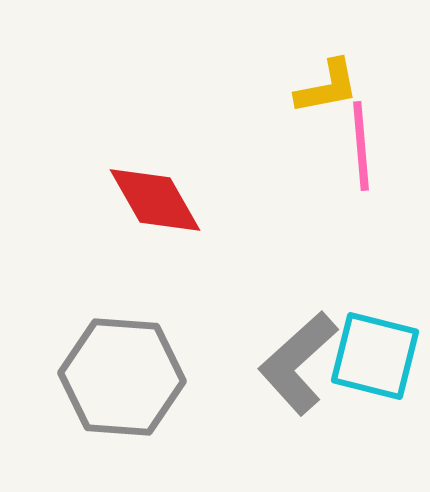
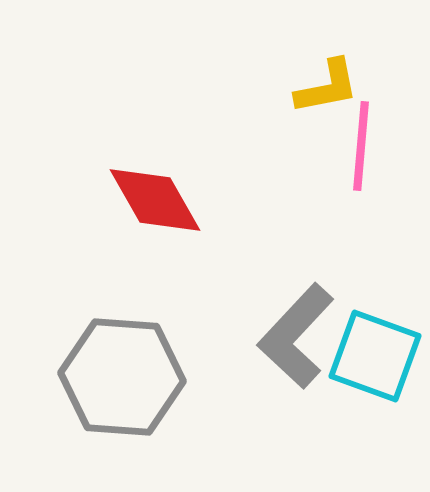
pink line: rotated 10 degrees clockwise
cyan square: rotated 6 degrees clockwise
gray L-shape: moved 2 px left, 27 px up; rotated 5 degrees counterclockwise
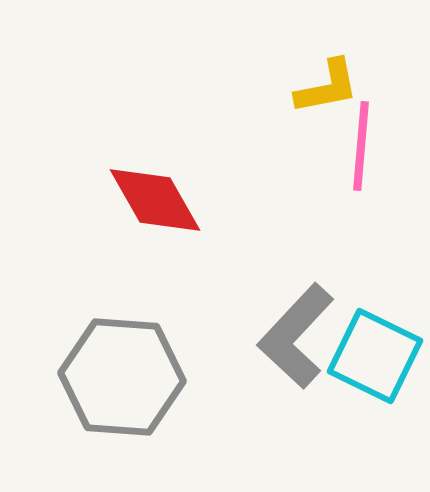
cyan square: rotated 6 degrees clockwise
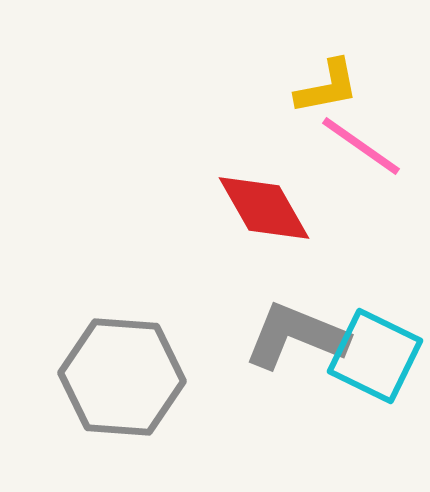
pink line: rotated 60 degrees counterclockwise
red diamond: moved 109 px right, 8 px down
gray L-shape: rotated 69 degrees clockwise
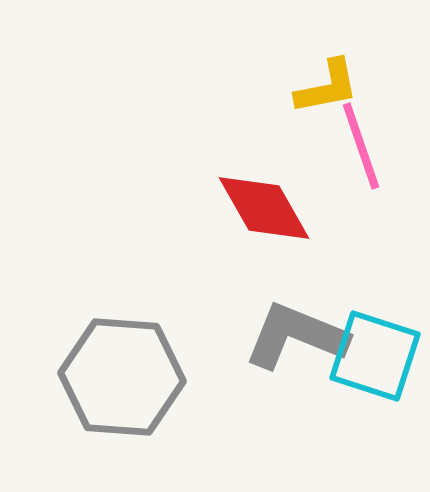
pink line: rotated 36 degrees clockwise
cyan square: rotated 8 degrees counterclockwise
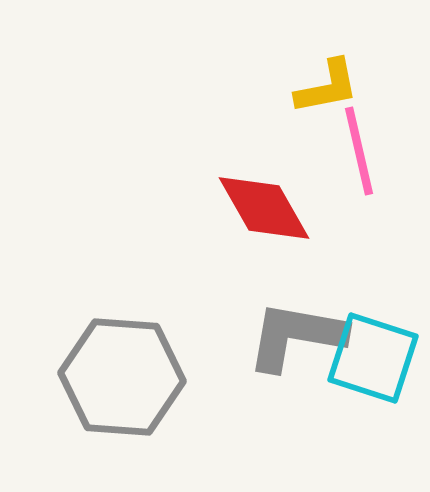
pink line: moved 2 px left, 5 px down; rotated 6 degrees clockwise
gray L-shape: rotated 12 degrees counterclockwise
cyan square: moved 2 px left, 2 px down
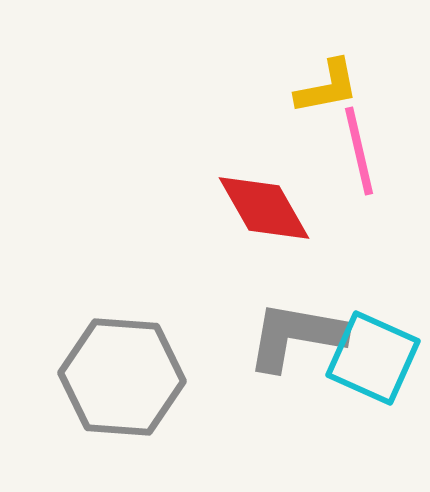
cyan square: rotated 6 degrees clockwise
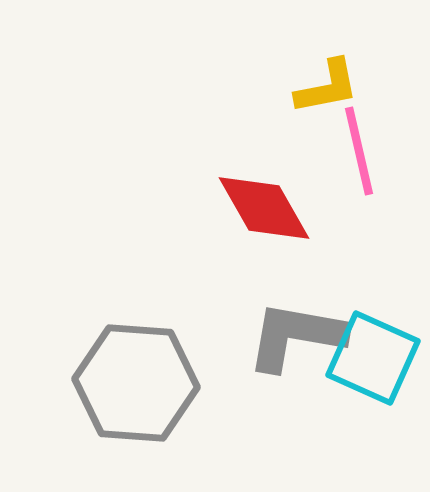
gray hexagon: moved 14 px right, 6 px down
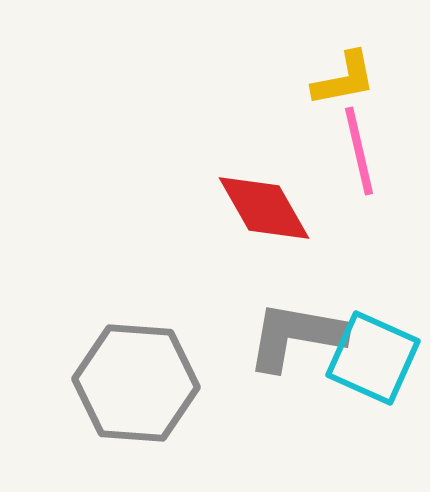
yellow L-shape: moved 17 px right, 8 px up
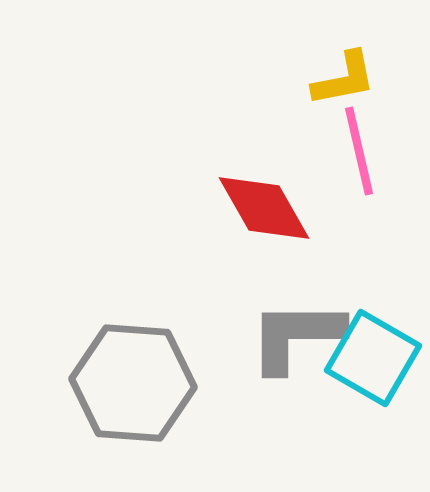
gray L-shape: rotated 10 degrees counterclockwise
cyan square: rotated 6 degrees clockwise
gray hexagon: moved 3 px left
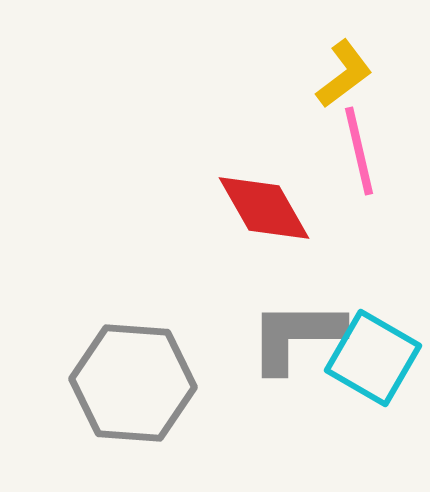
yellow L-shape: moved 5 px up; rotated 26 degrees counterclockwise
